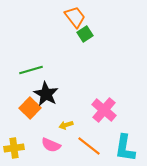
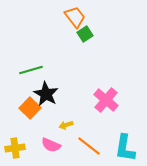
pink cross: moved 2 px right, 10 px up
yellow cross: moved 1 px right
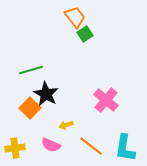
orange line: moved 2 px right
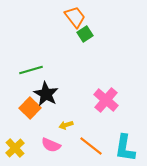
yellow cross: rotated 36 degrees counterclockwise
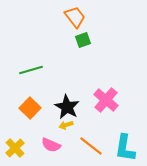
green square: moved 2 px left, 6 px down; rotated 14 degrees clockwise
black star: moved 21 px right, 13 px down
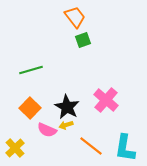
pink semicircle: moved 4 px left, 15 px up
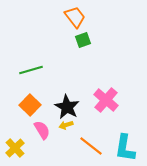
orange square: moved 3 px up
pink semicircle: moved 5 px left; rotated 144 degrees counterclockwise
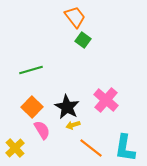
green square: rotated 35 degrees counterclockwise
orange square: moved 2 px right, 2 px down
yellow arrow: moved 7 px right
orange line: moved 2 px down
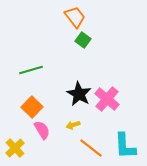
pink cross: moved 1 px right, 1 px up
black star: moved 12 px right, 13 px up
cyan L-shape: moved 2 px up; rotated 12 degrees counterclockwise
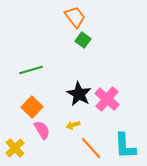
orange line: rotated 10 degrees clockwise
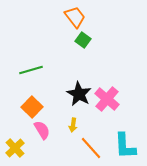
yellow arrow: rotated 64 degrees counterclockwise
